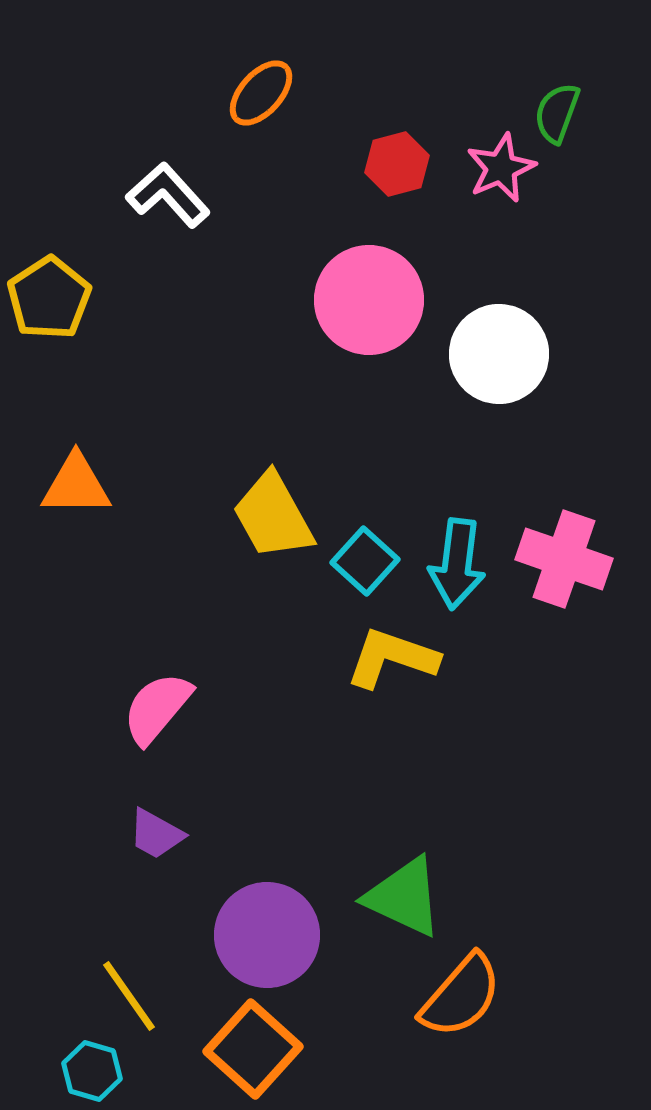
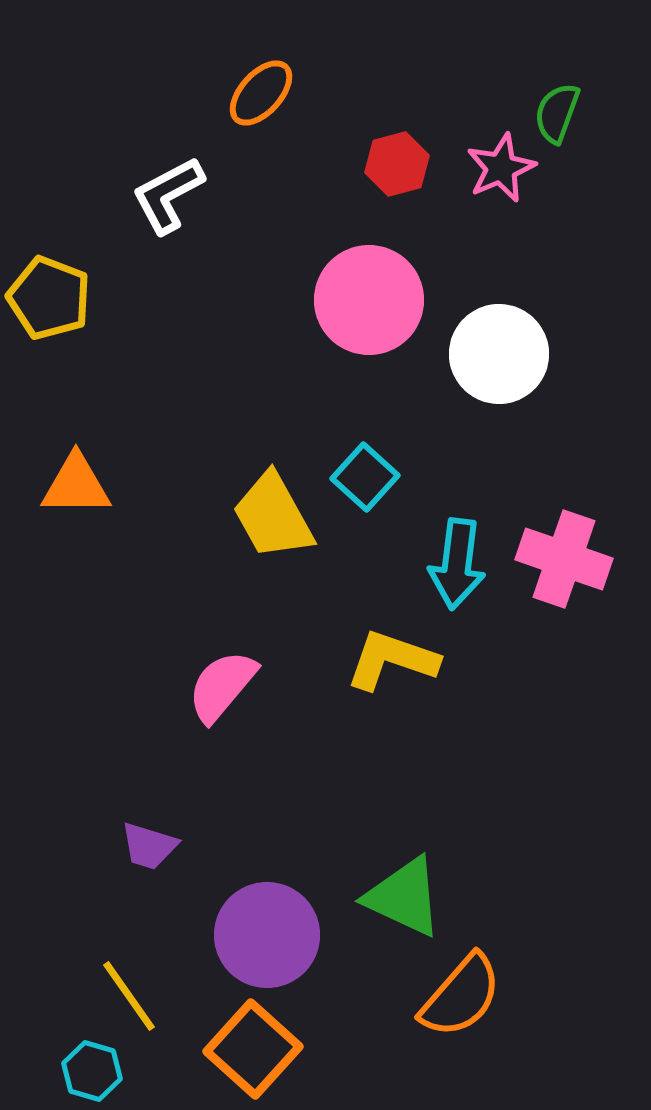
white L-shape: rotated 76 degrees counterclockwise
yellow pentagon: rotated 18 degrees counterclockwise
cyan square: moved 84 px up
yellow L-shape: moved 2 px down
pink semicircle: moved 65 px right, 22 px up
purple trapezoid: moved 7 px left, 12 px down; rotated 12 degrees counterclockwise
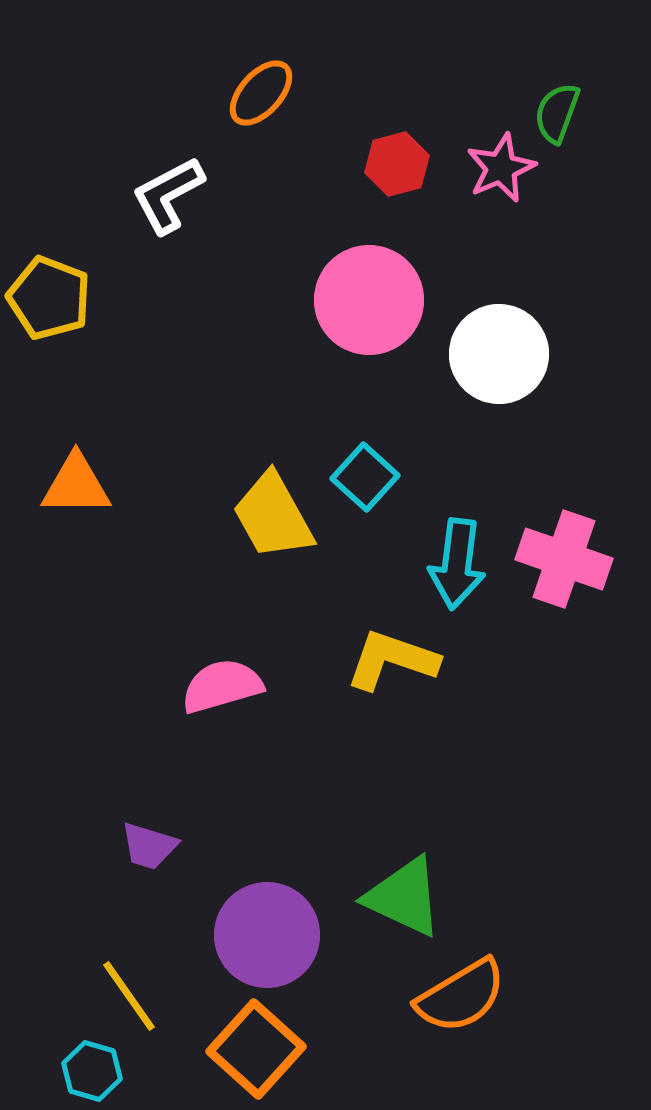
pink semicircle: rotated 34 degrees clockwise
orange semicircle: rotated 18 degrees clockwise
orange square: moved 3 px right
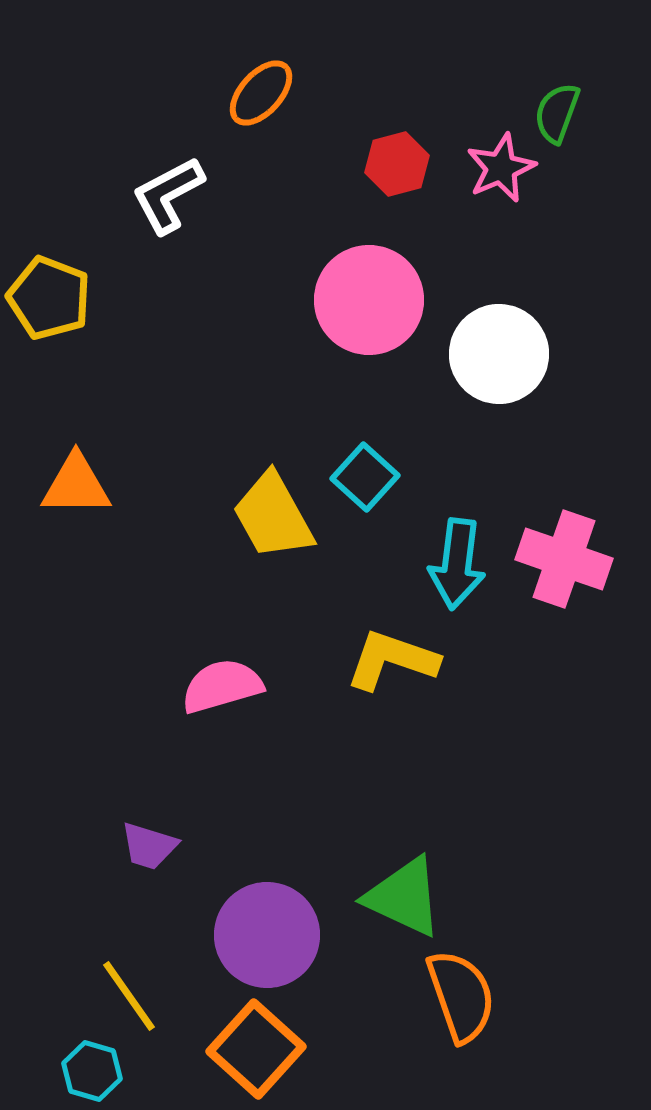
orange semicircle: rotated 78 degrees counterclockwise
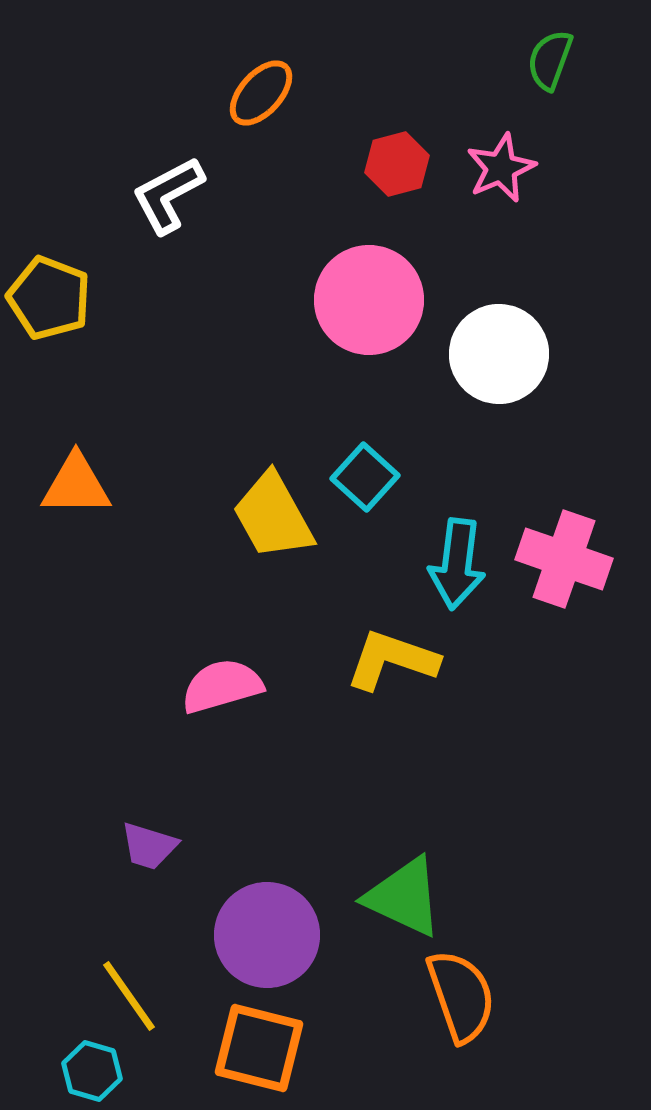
green semicircle: moved 7 px left, 53 px up
orange square: moved 3 px right, 1 px up; rotated 28 degrees counterclockwise
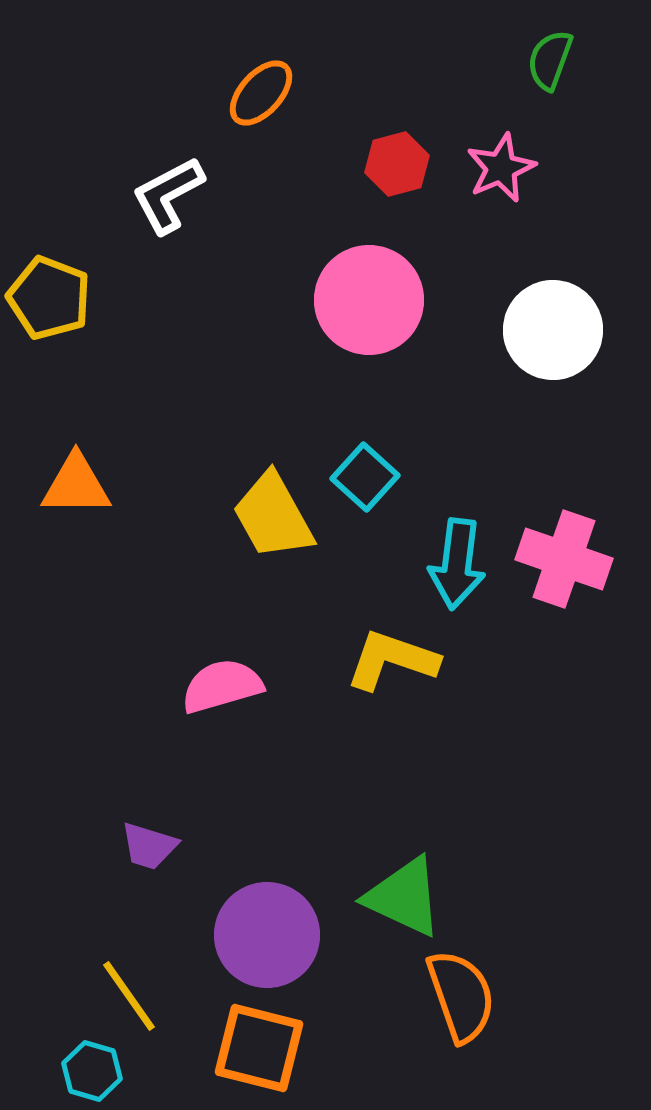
white circle: moved 54 px right, 24 px up
